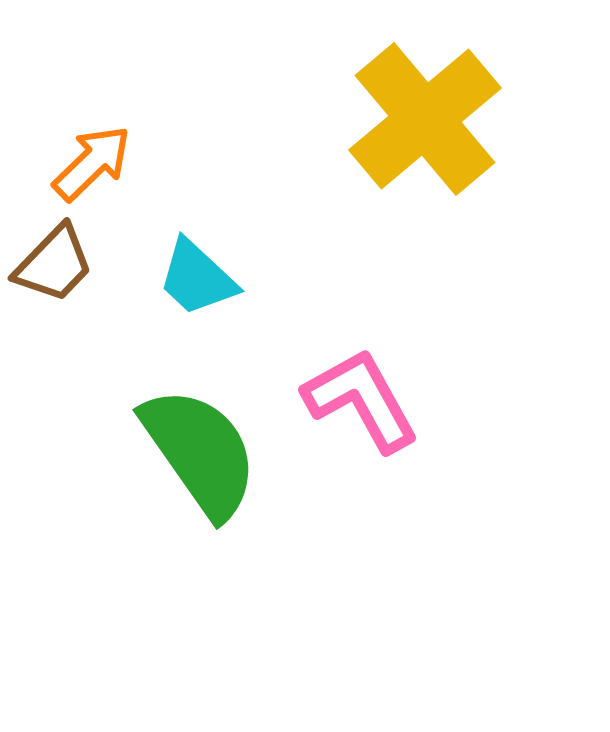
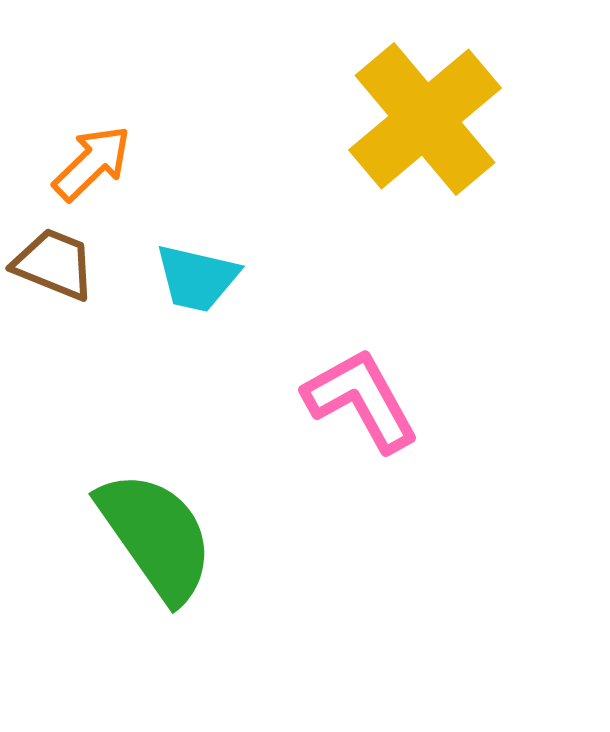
brown trapezoid: rotated 112 degrees counterclockwise
cyan trapezoid: rotated 30 degrees counterclockwise
green semicircle: moved 44 px left, 84 px down
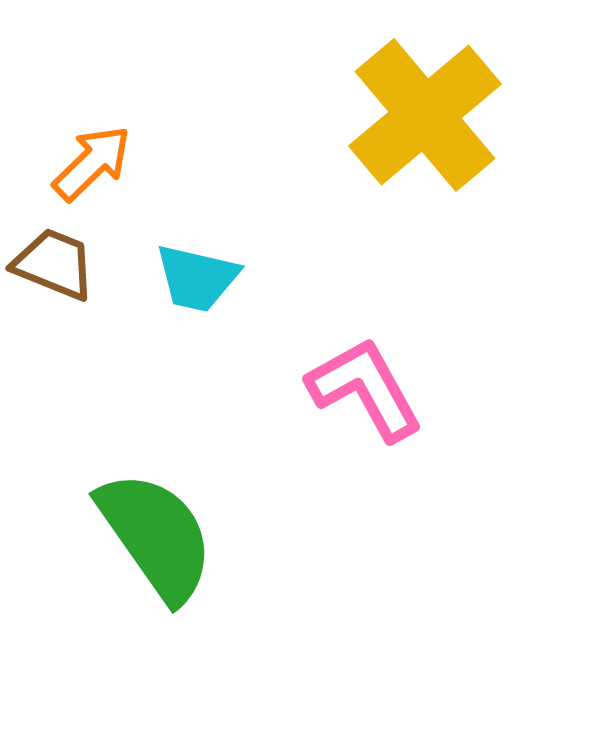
yellow cross: moved 4 px up
pink L-shape: moved 4 px right, 11 px up
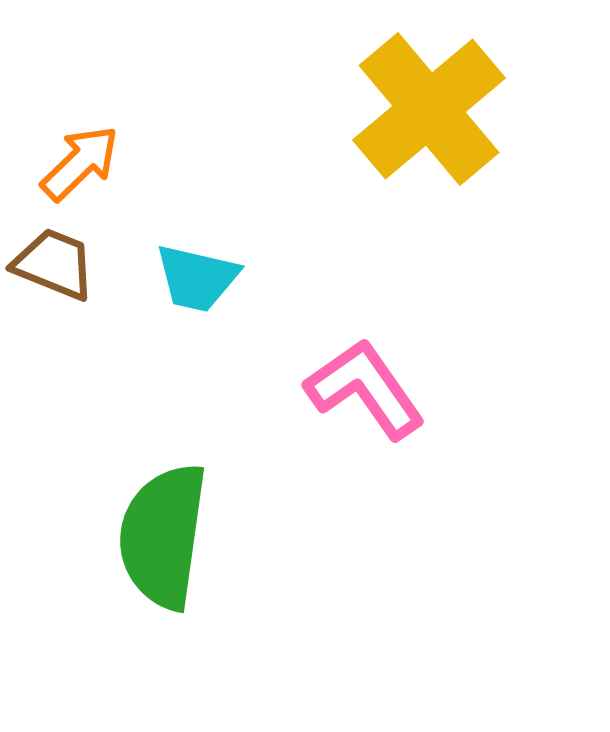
yellow cross: moved 4 px right, 6 px up
orange arrow: moved 12 px left
pink L-shape: rotated 6 degrees counterclockwise
green semicircle: moved 7 px right; rotated 137 degrees counterclockwise
